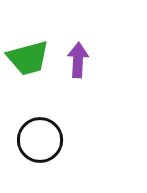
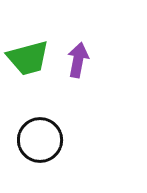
purple arrow: rotated 8 degrees clockwise
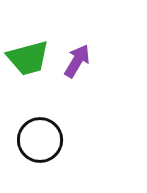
purple arrow: moved 1 px left, 1 px down; rotated 20 degrees clockwise
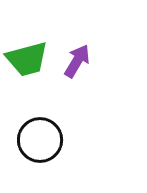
green trapezoid: moved 1 px left, 1 px down
